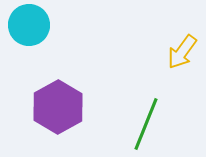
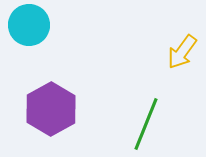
purple hexagon: moved 7 px left, 2 px down
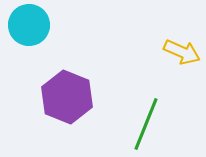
yellow arrow: rotated 102 degrees counterclockwise
purple hexagon: moved 16 px right, 12 px up; rotated 9 degrees counterclockwise
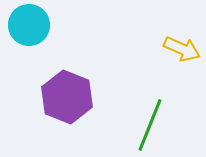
yellow arrow: moved 3 px up
green line: moved 4 px right, 1 px down
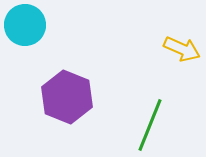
cyan circle: moved 4 px left
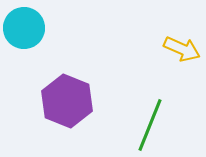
cyan circle: moved 1 px left, 3 px down
purple hexagon: moved 4 px down
